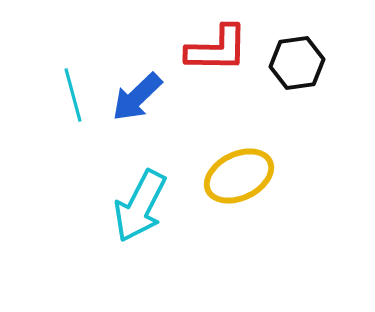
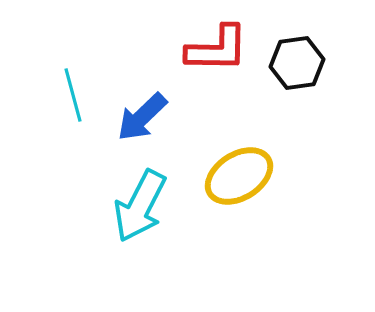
blue arrow: moved 5 px right, 20 px down
yellow ellipse: rotated 6 degrees counterclockwise
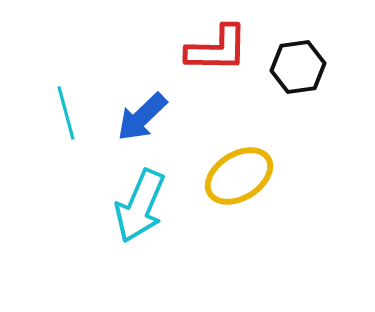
black hexagon: moved 1 px right, 4 px down
cyan line: moved 7 px left, 18 px down
cyan arrow: rotated 4 degrees counterclockwise
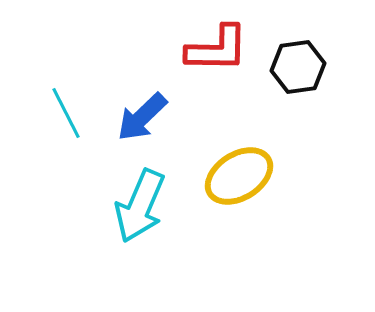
cyan line: rotated 12 degrees counterclockwise
